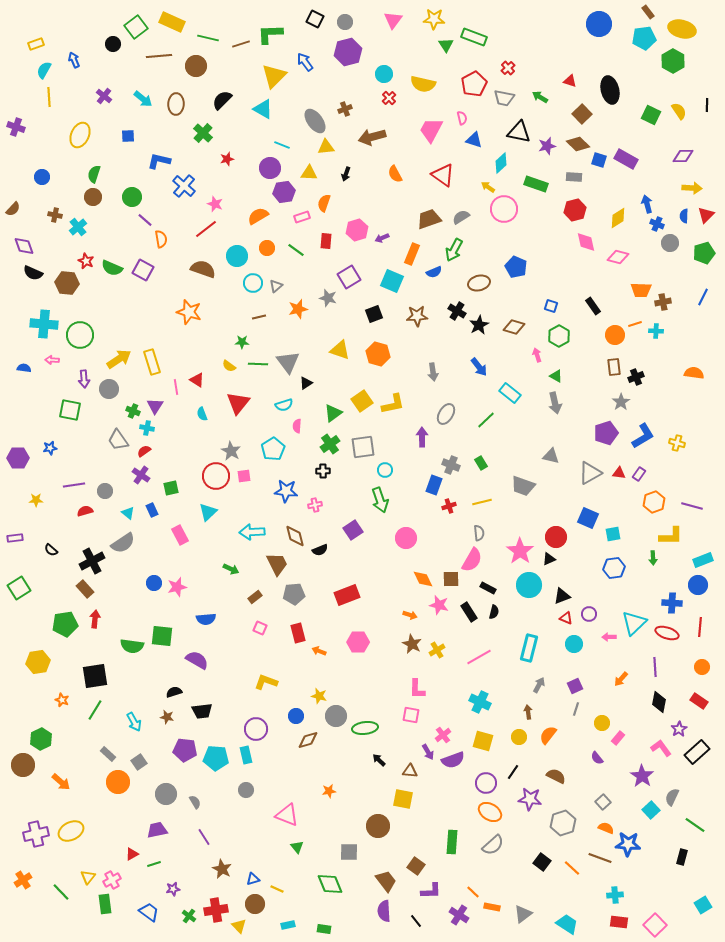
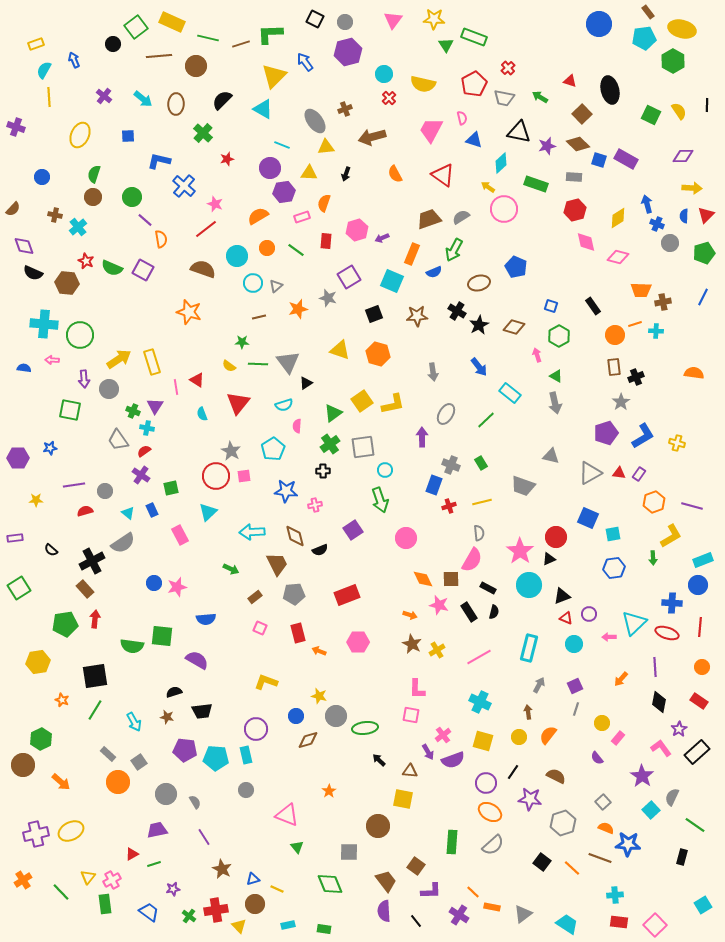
yellow L-shape at (671, 536): rotated 30 degrees counterclockwise
orange star at (329, 791): rotated 24 degrees counterclockwise
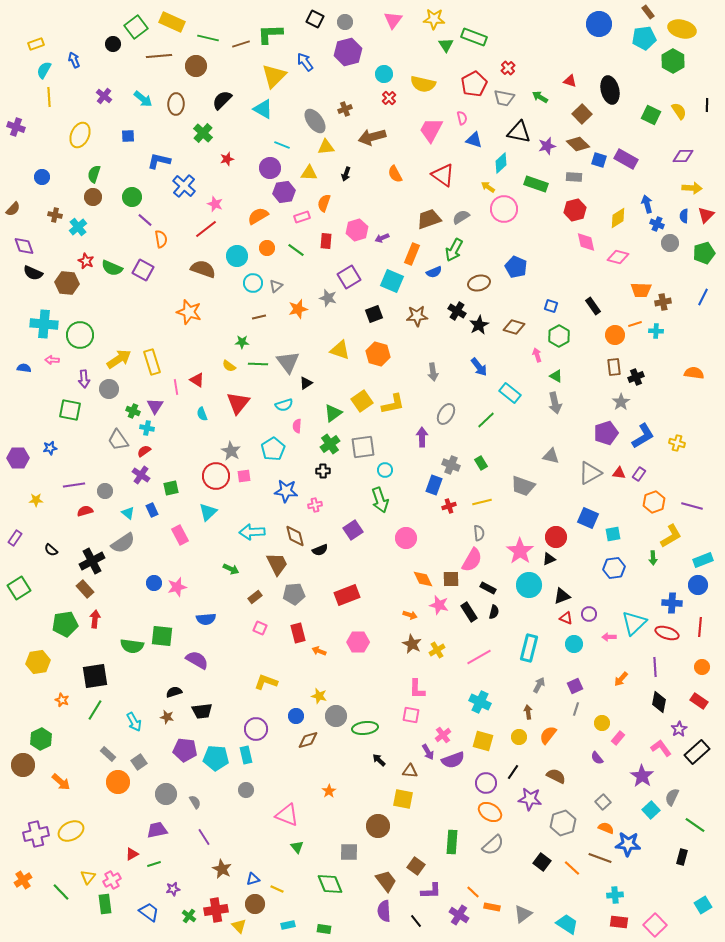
purple rectangle at (15, 538): rotated 49 degrees counterclockwise
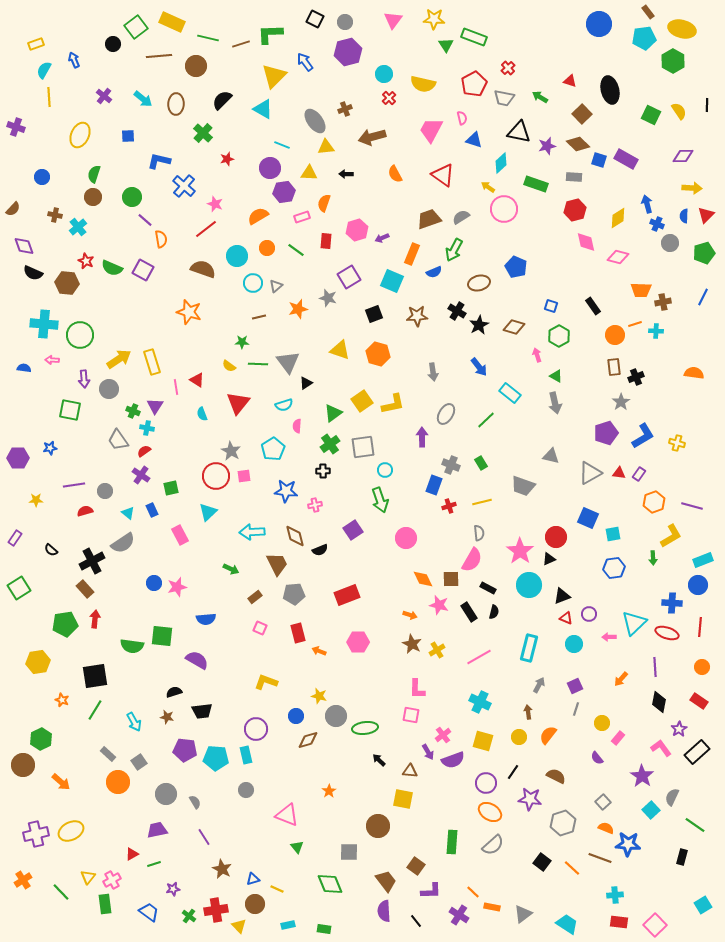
black arrow at (346, 174): rotated 72 degrees clockwise
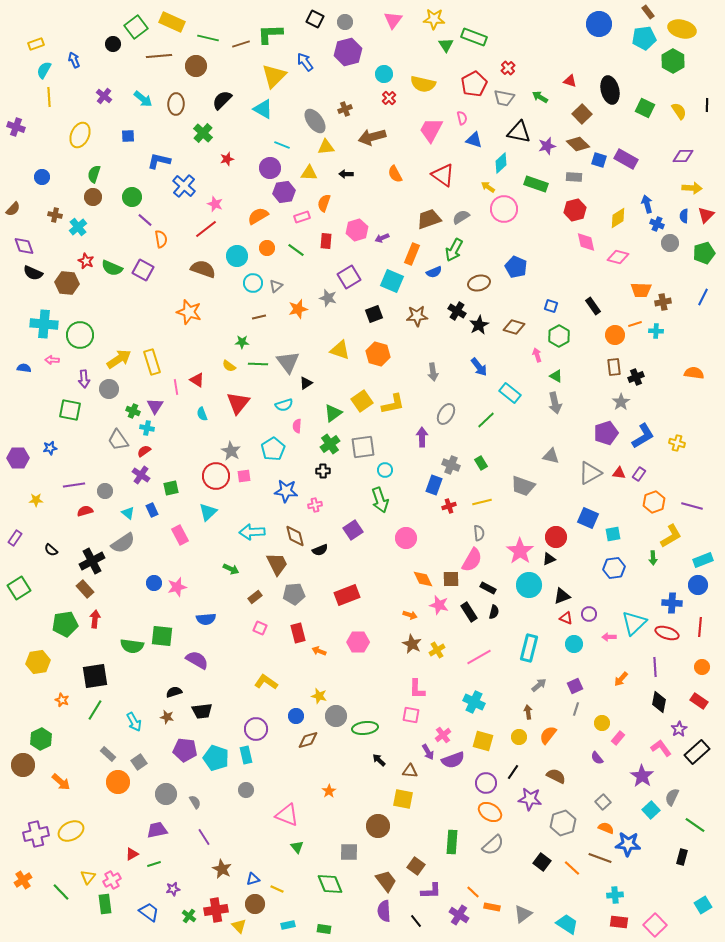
green square at (651, 115): moved 6 px left, 7 px up
yellow L-shape at (266, 682): rotated 15 degrees clockwise
gray arrow at (539, 685): rotated 21 degrees clockwise
cyan cross at (480, 702): moved 6 px left
cyan pentagon at (216, 758): rotated 15 degrees clockwise
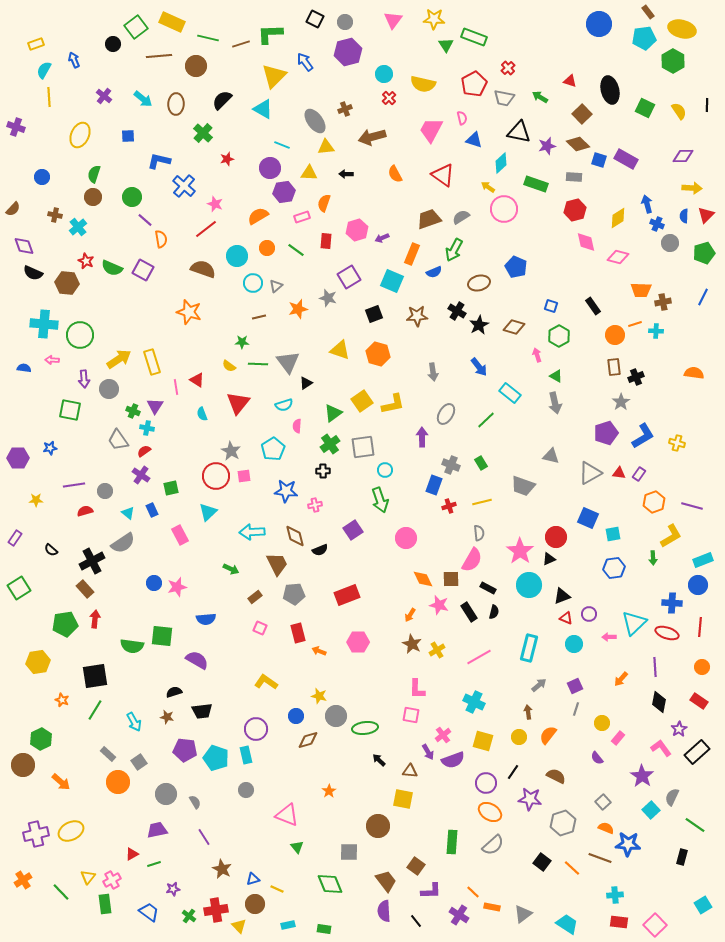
orange arrow at (410, 615): rotated 104 degrees clockwise
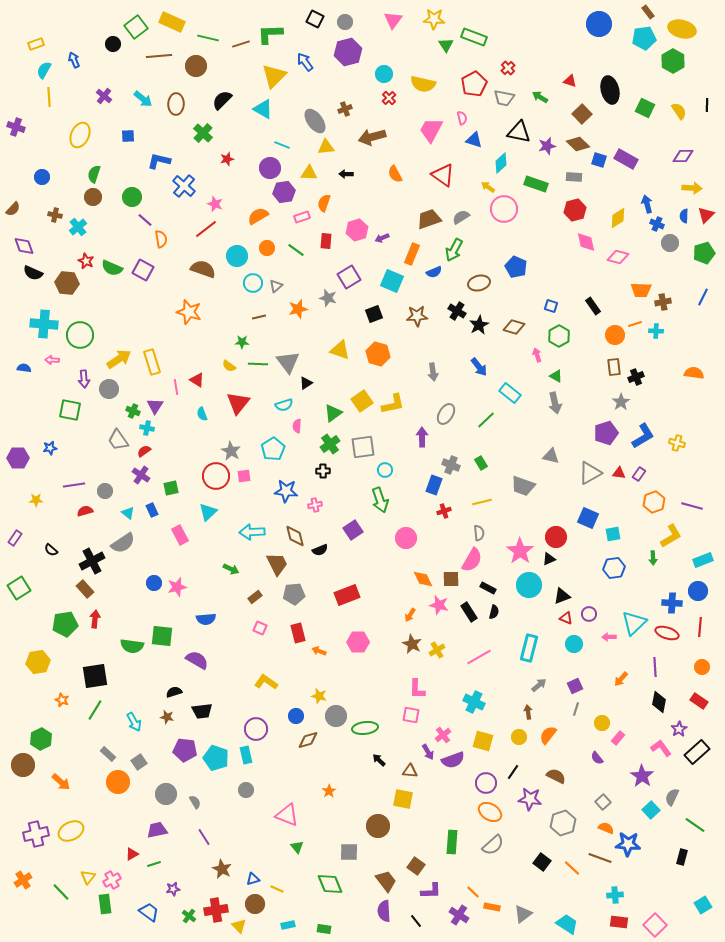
red cross at (449, 506): moved 5 px left, 5 px down
blue circle at (698, 585): moved 6 px down
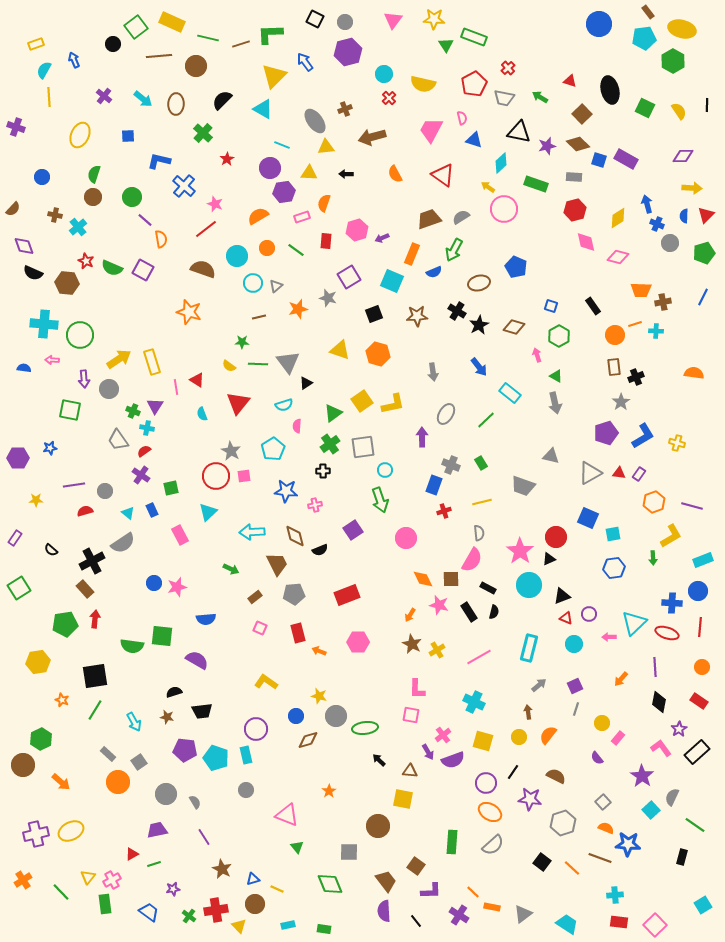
red star at (227, 159): rotated 16 degrees counterclockwise
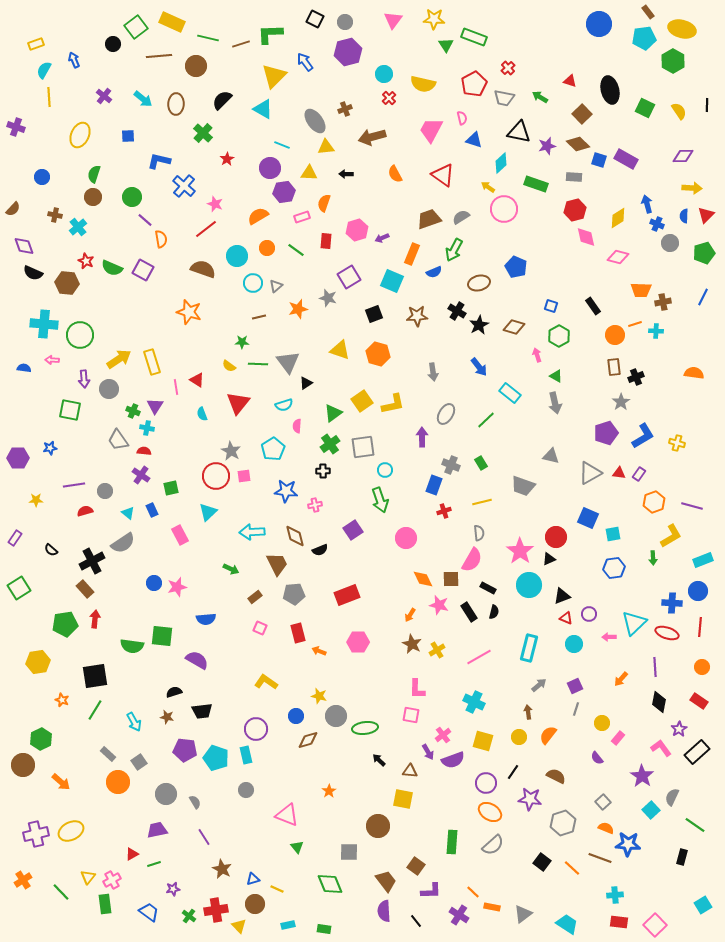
pink diamond at (586, 242): moved 5 px up
red semicircle at (144, 451): rotated 40 degrees clockwise
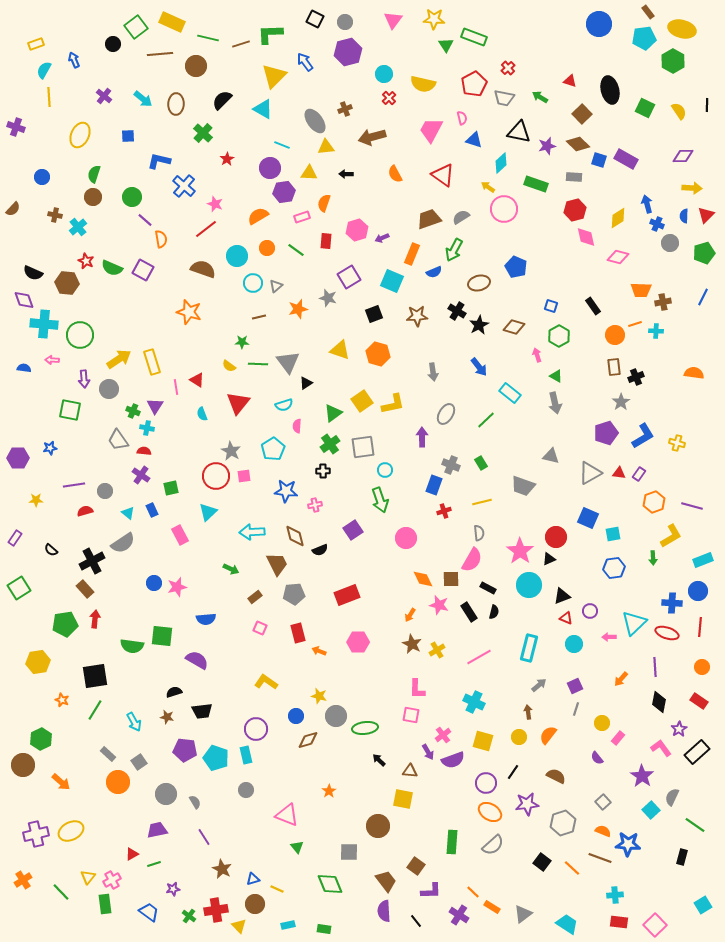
brown line at (159, 56): moved 1 px right, 2 px up
purple diamond at (24, 246): moved 54 px down
purple circle at (589, 614): moved 1 px right, 3 px up
purple star at (530, 799): moved 3 px left, 5 px down; rotated 15 degrees counterclockwise
orange semicircle at (606, 828): moved 3 px left, 3 px down
orange rectangle at (492, 907): rotated 21 degrees clockwise
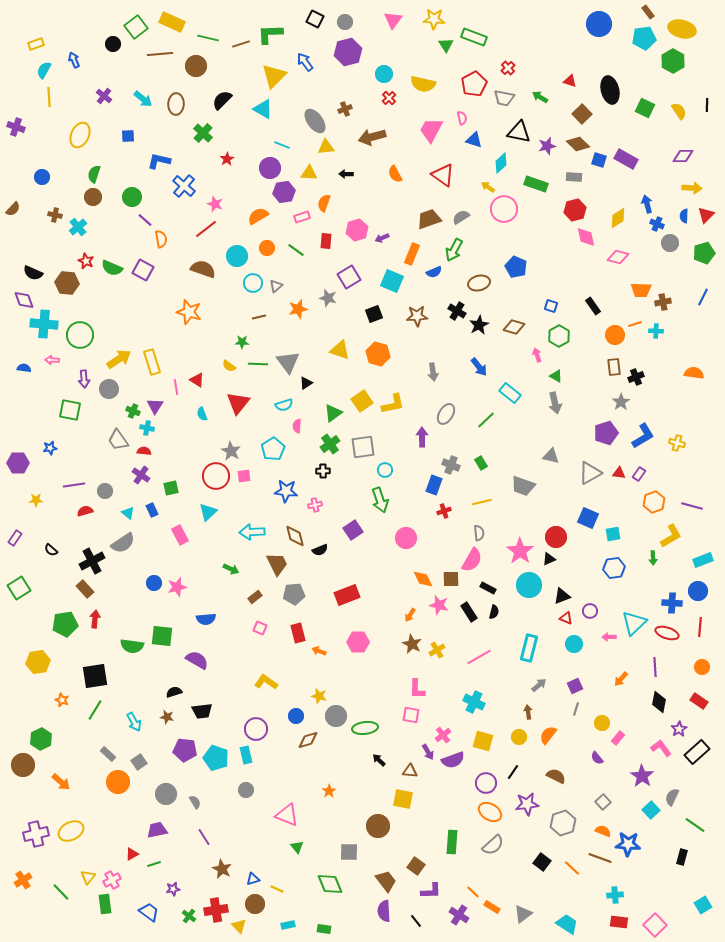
purple hexagon at (18, 458): moved 5 px down
